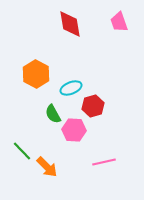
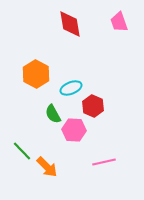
red hexagon: rotated 20 degrees counterclockwise
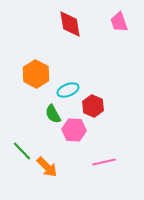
cyan ellipse: moved 3 px left, 2 px down
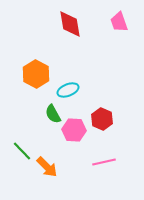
red hexagon: moved 9 px right, 13 px down
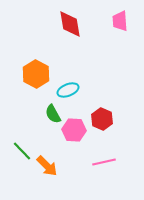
pink trapezoid: moved 1 px right, 1 px up; rotated 15 degrees clockwise
orange arrow: moved 1 px up
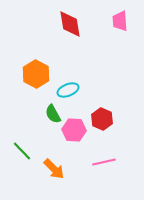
orange arrow: moved 7 px right, 3 px down
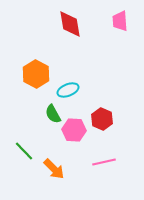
green line: moved 2 px right
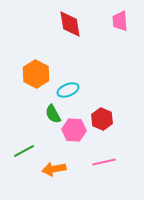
green line: rotated 75 degrees counterclockwise
orange arrow: rotated 125 degrees clockwise
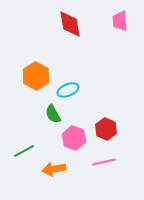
orange hexagon: moved 2 px down
red hexagon: moved 4 px right, 10 px down
pink hexagon: moved 8 px down; rotated 15 degrees clockwise
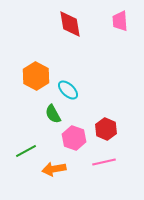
cyan ellipse: rotated 65 degrees clockwise
green line: moved 2 px right
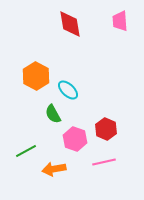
pink hexagon: moved 1 px right, 1 px down
